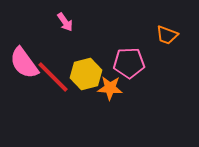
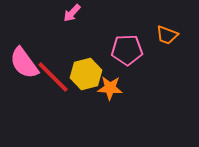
pink arrow: moved 7 px right, 9 px up; rotated 78 degrees clockwise
pink pentagon: moved 2 px left, 13 px up
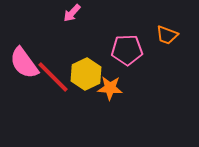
yellow hexagon: rotated 12 degrees counterclockwise
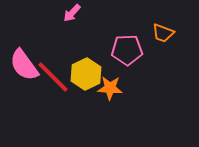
orange trapezoid: moved 4 px left, 2 px up
pink semicircle: moved 2 px down
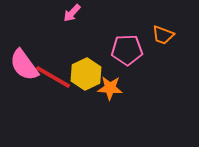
orange trapezoid: moved 2 px down
red line: rotated 15 degrees counterclockwise
